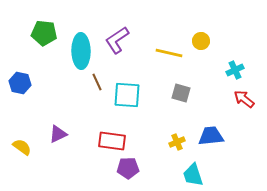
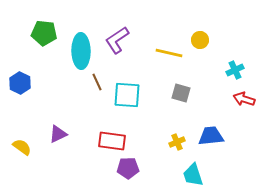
yellow circle: moved 1 px left, 1 px up
blue hexagon: rotated 15 degrees clockwise
red arrow: rotated 20 degrees counterclockwise
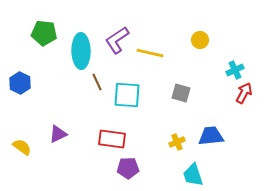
yellow line: moved 19 px left
red arrow: moved 6 px up; rotated 100 degrees clockwise
red rectangle: moved 2 px up
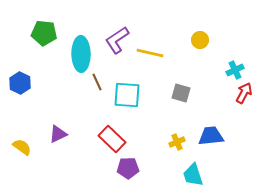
cyan ellipse: moved 3 px down
red rectangle: rotated 36 degrees clockwise
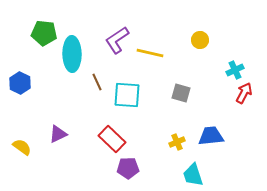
cyan ellipse: moved 9 px left
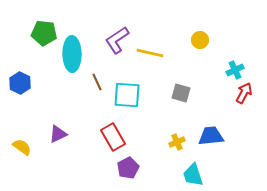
red rectangle: moved 1 px right, 2 px up; rotated 16 degrees clockwise
purple pentagon: rotated 25 degrees counterclockwise
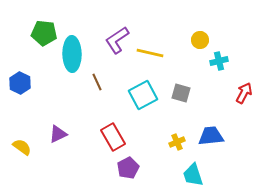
cyan cross: moved 16 px left, 9 px up; rotated 12 degrees clockwise
cyan square: moved 16 px right; rotated 32 degrees counterclockwise
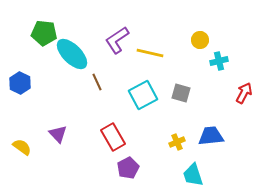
cyan ellipse: rotated 44 degrees counterclockwise
purple triangle: rotated 48 degrees counterclockwise
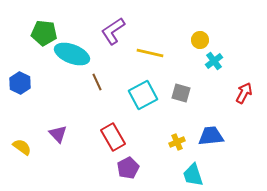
purple L-shape: moved 4 px left, 9 px up
cyan ellipse: rotated 24 degrees counterclockwise
cyan cross: moved 5 px left; rotated 24 degrees counterclockwise
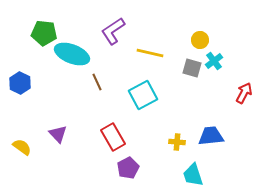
gray square: moved 11 px right, 25 px up
yellow cross: rotated 28 degrees clockwise
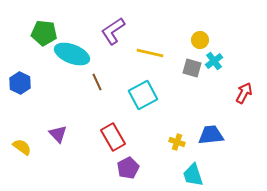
blue trapezoid: moved 1 px up
yellow cross: rotated 14 degrees clockwise
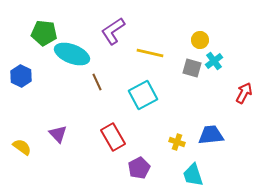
blue hexagon: moved 1 px right, 7 px up
purple pentagon: moved 11 px right
